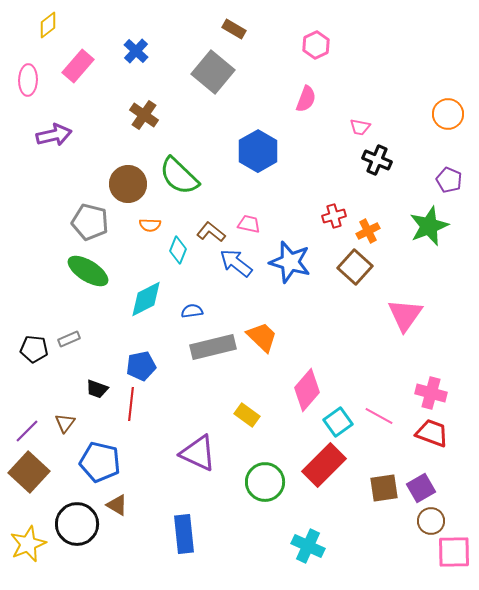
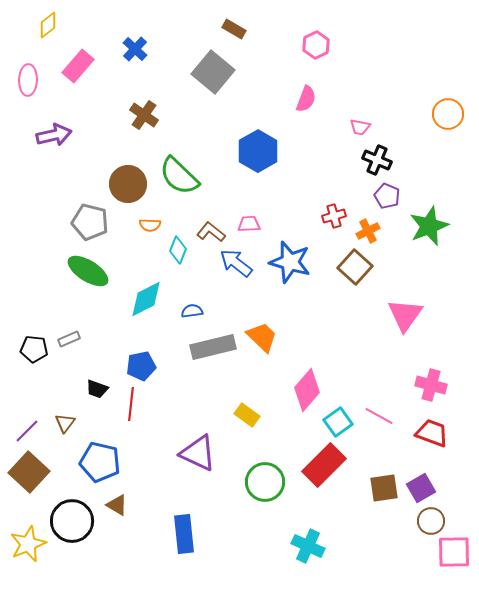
blue cross at (136, 51): moved 1 px left, 2 px up
purple pentagon at (449, 180): moved 62 px left, 16 px down
pink trapezoid at (249, 224): rotated 15 degrees counterclockwise
pink cross at (431, 393): moved 8 px up
black circle at (77, 524): moved 5 px left, 3 px up
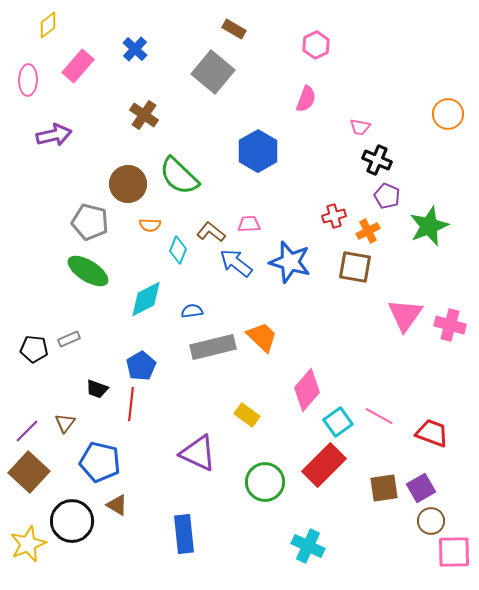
brown square at (355, 267): rotated 32 degrees counterclockwise
blue pentagon at (141, 366): rotated 20 degrees counterclockwise
pink cross at (431, 385): moved 19 px right, 60 px up
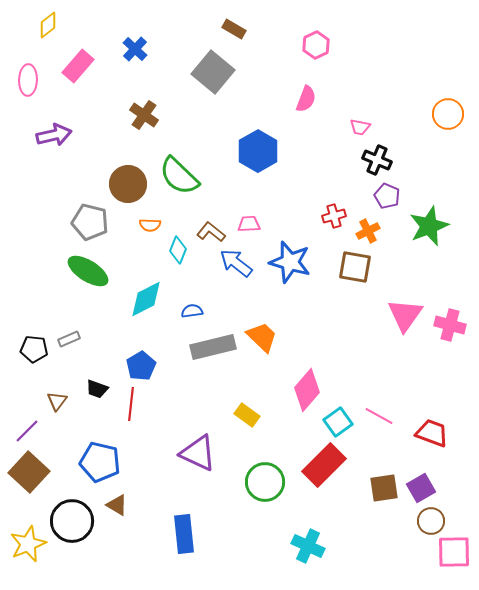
brown triangle at (65, 423): moved 8 px left, 22 px up
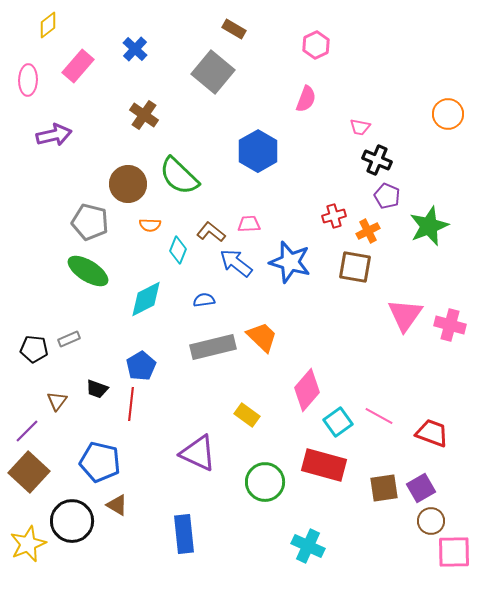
blue semicircle at (192, 311): moved 12 px right, 11 px up
red rectangle at (324, 465): rotated 60 degrees clockwise
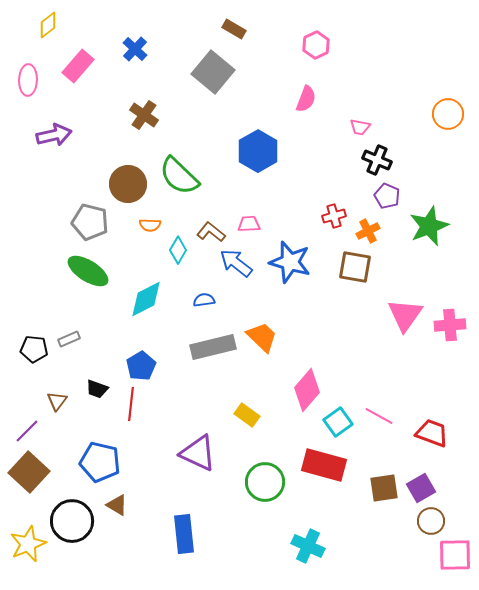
cyan diamond at (178, 250): rotated 8 degrees clockwise
pink cross at (450, 325): rotated 20 degrees counterclockwise
pink square at (454, 552): moved 1 px right, 3 px down
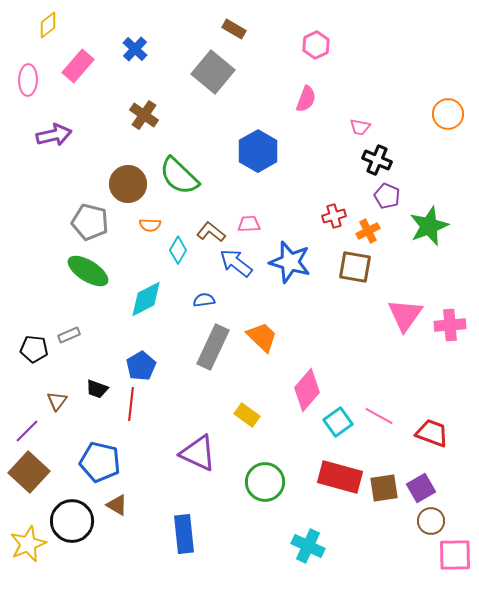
gray rectangle at (69, 339): moved 4 px up
gray rectangle at (213, 347): rotated 51 degrees counterclockwise
red rectangle at (324, 465): moved 16 px right, 12 px down
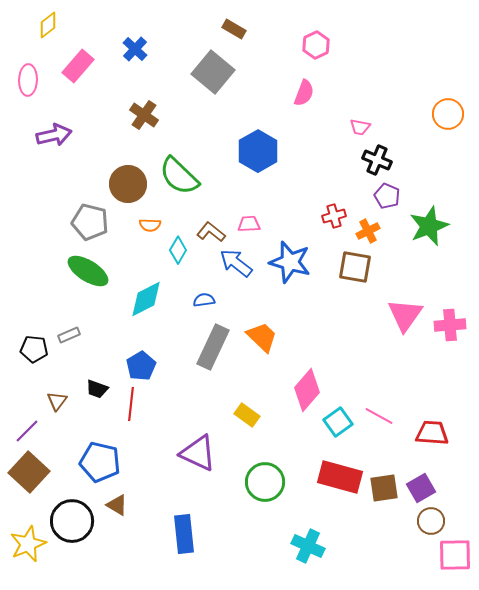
pink semicircle at (306, 99): moved 2 px left, 6 px up
red trapezoid at (432, 433): rotated 16 degrees counterclockwise
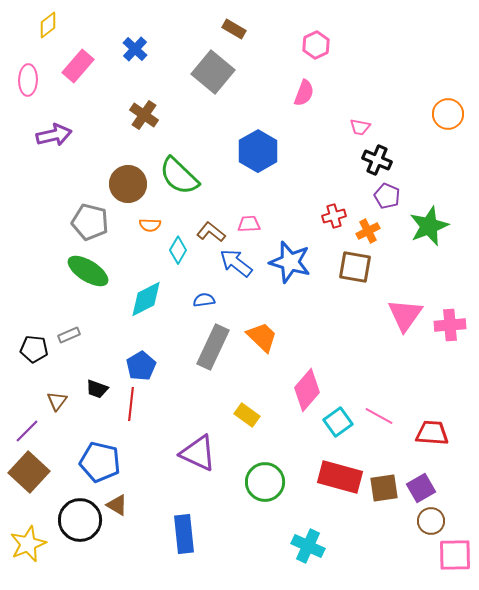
black circle at (72, 521): moved 8 px right, 1 px up
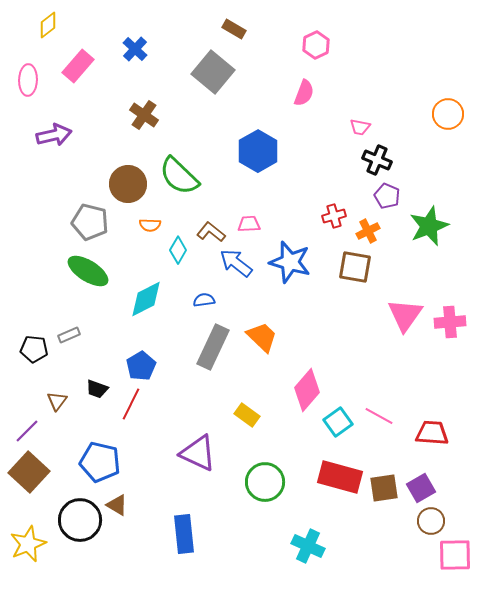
pink cross at (450, 325): moved 3 px up
red line at (131, 404): rotated 20 degrees clockwise
